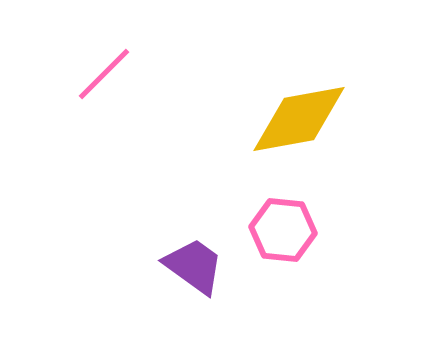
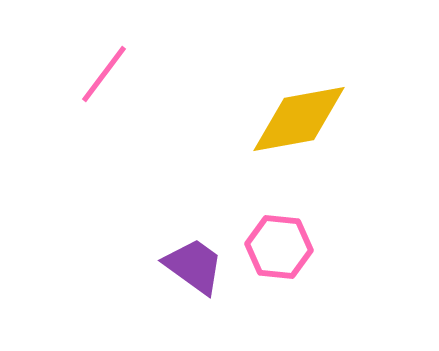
pink line: rotated 8 degrees counterclockwise
pink hexagon: moved 4 px left, 17 px down
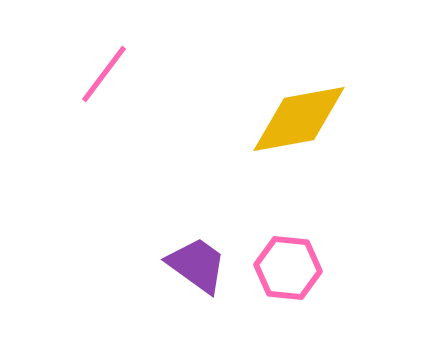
pink hexagon: moved 9 px right, 21 px down
purple trapezoid: moved 3 px right, 1 px up
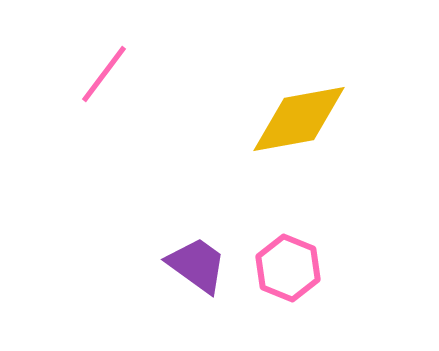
pink hexagon: rotated 16 degrees clockwise
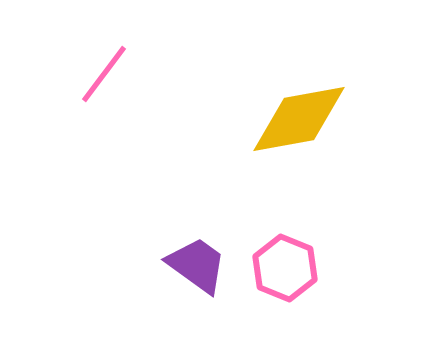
pink hexagon: moved 3 px left
